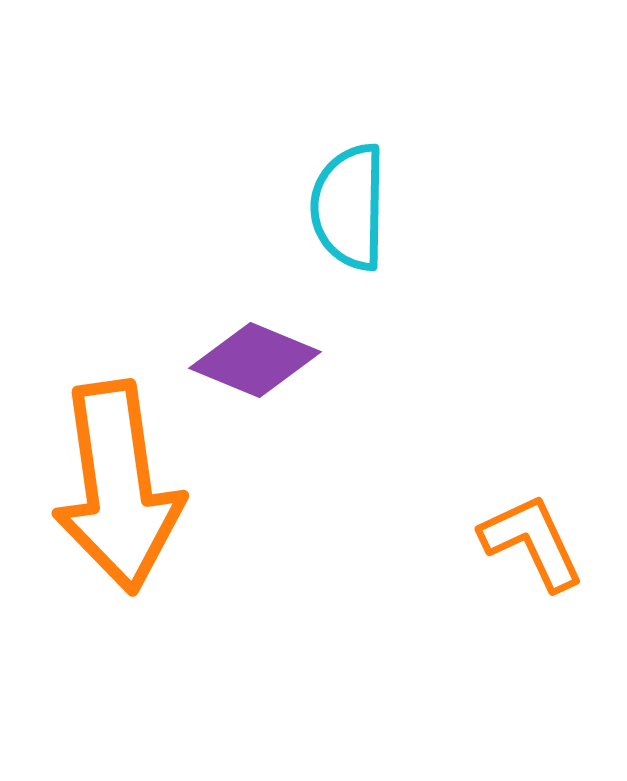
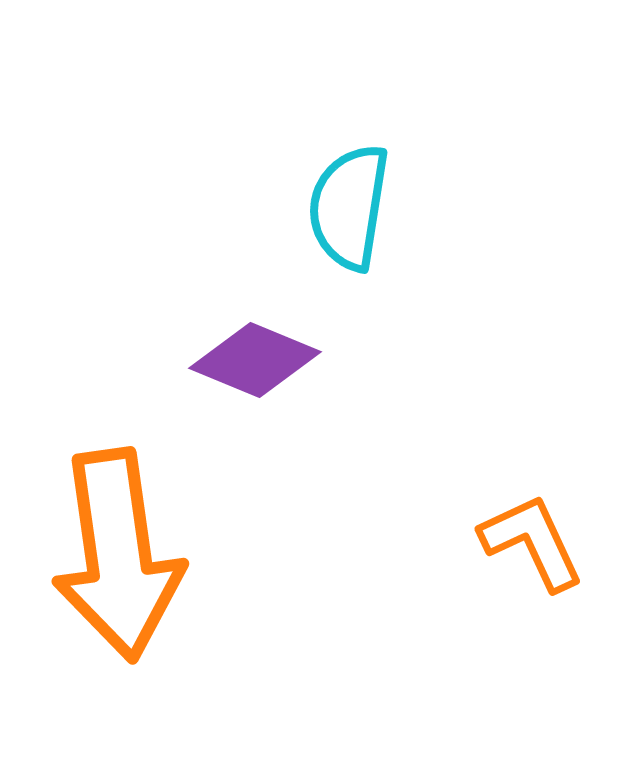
cyan semicircle: rotated 8 degrees clockwise
orange arrow: moved 68 px down
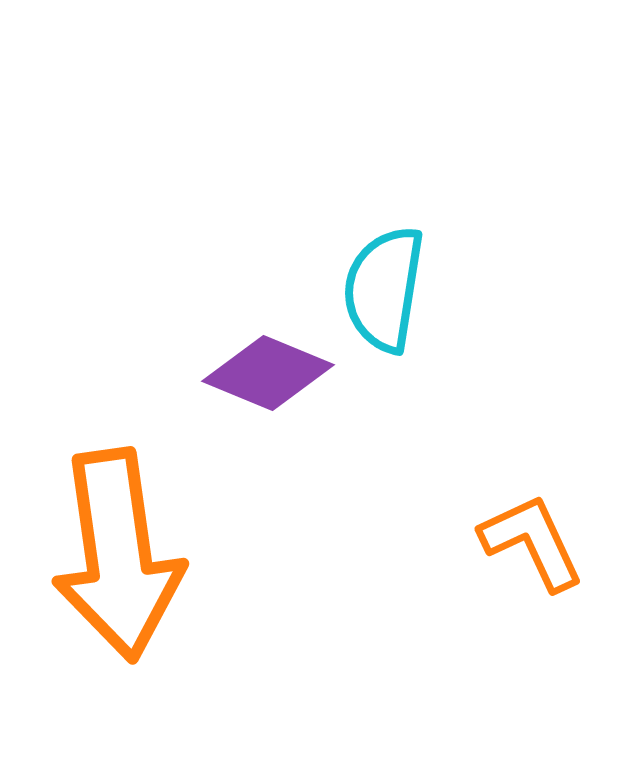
cyan semicircle: moved 35 px right, 82 px down
purple diamond: moved 13 px right, 13 px down
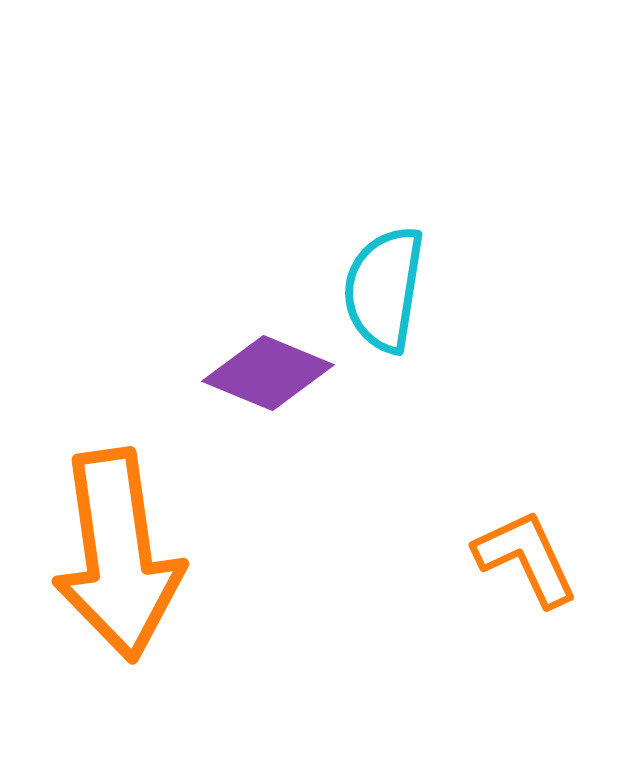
orange L-shape: moved 6 px left, 16 px down
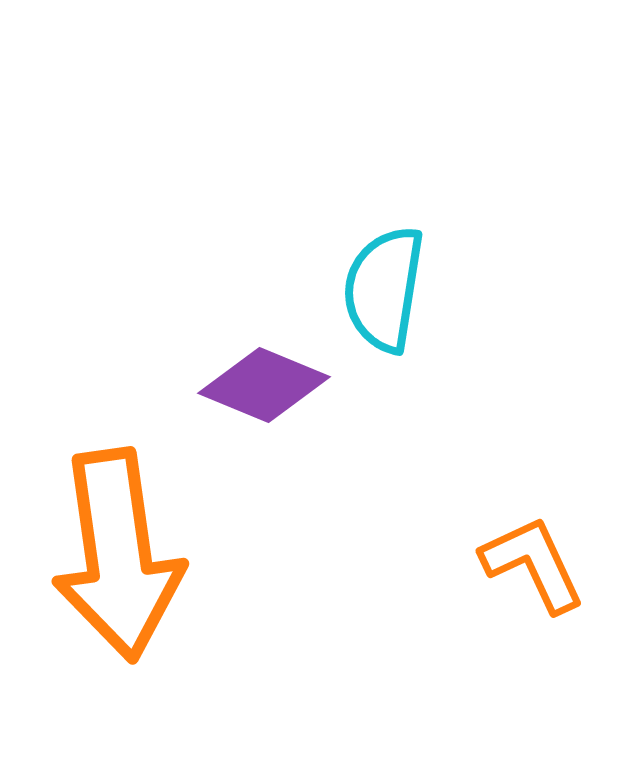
purple diamond: moved 4 px left, 12 px down
orange L-shape: moved 7 px right, 6 px down
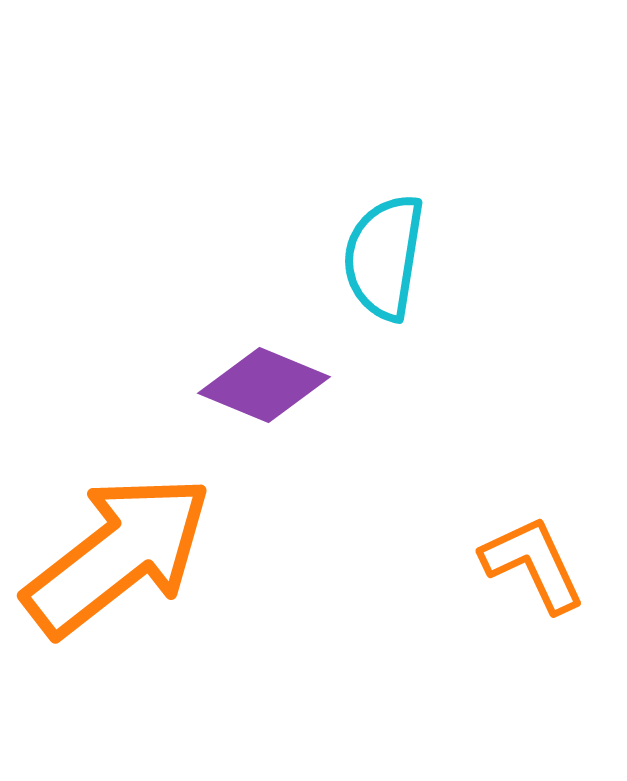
cyan semicircle: moved 32 px up
orange arrow: rotated 120 degrees counterclockwise
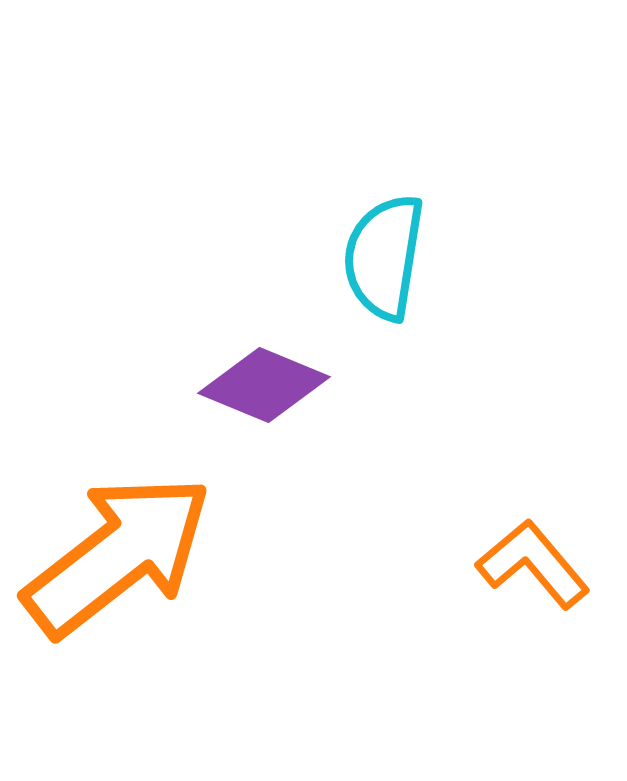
orange L-shape: rotated 15 degrees counterclockwise
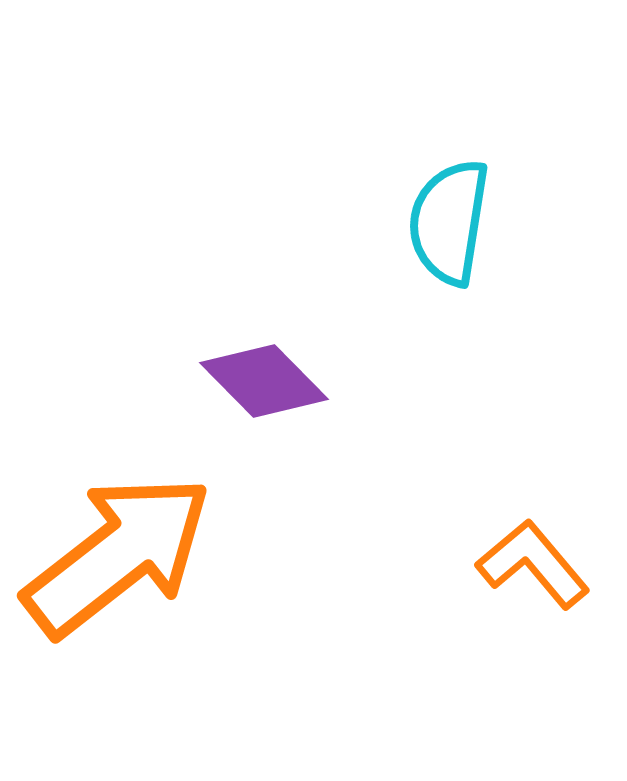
cyan semicircle: moved 65 px right, 35 px up
purple diamond: moved 4 px up; rotated 23 degrees clockwise
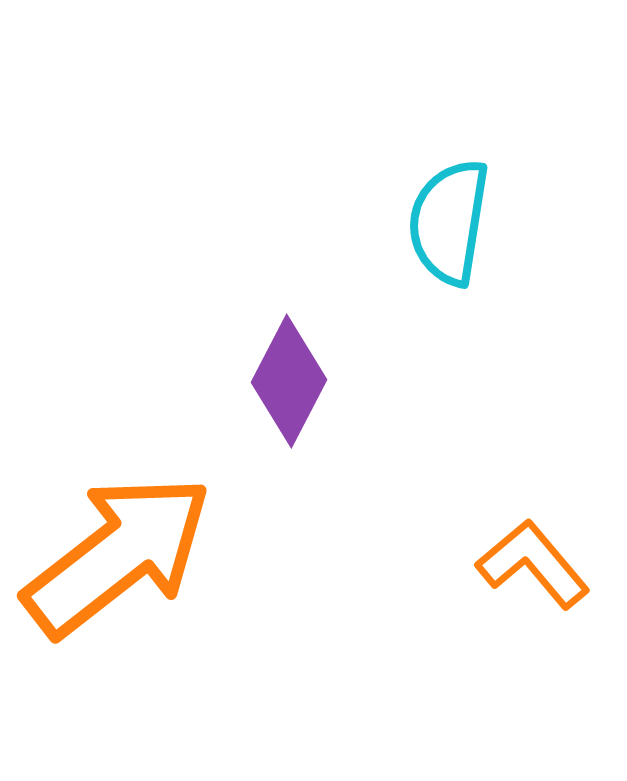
purple diamond: moved 25 px right; rotated 72 degrees clockwise
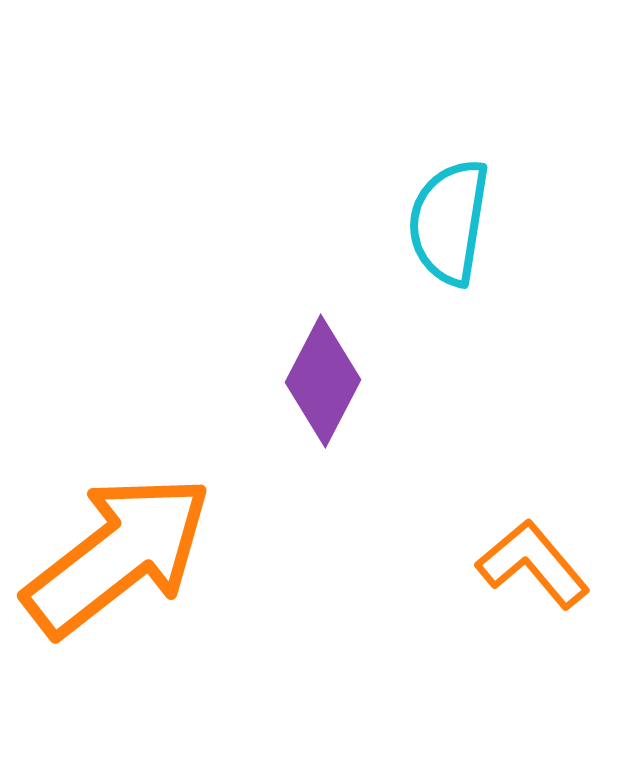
purple diamond: moved 34 px right
